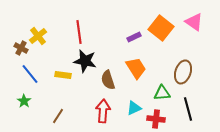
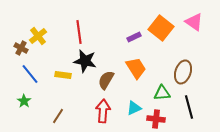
brown semicircle: moved 2 px left; rotated 48 degrees clockwise
black line: moved 1 px right, 2 px up
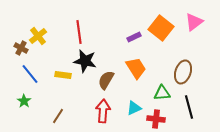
pink triangle: rotated 48 degrees clockwise
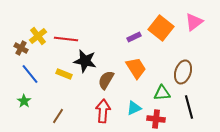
red line: moved 13 px left, 7 px down; rotated 75 degrees counterclockwise
yellow rectangle: moved 1 px right, 1 px up; rotated 14 degrees clockwise
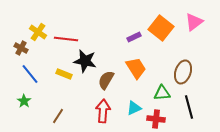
yellow cross: moved 4 px up; rotated 18 degrees counterclockwise
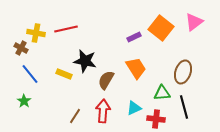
yellow cross: moved 2 px left, 1 px down; rotated 24 degrees counterclockwise
red line: moved 10 px up; rotated 20 degrees counterclockwise
black line: moved 5 px left
brown line: moved 17 px right
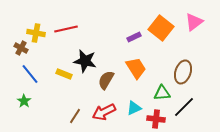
black line: rotated 60 degrees clockwise
red arrow: moved 1 px right, 1 px down; rotated 120 degrees counterclockwise
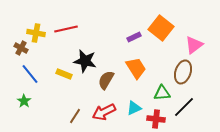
pink triangle: moved 23 px down
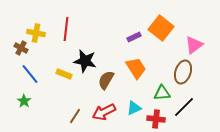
red line: rotated 70 degrees counterclockwise
